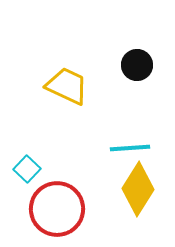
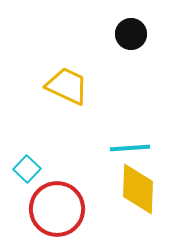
black circle: moved 6 px left, 31 px up
yellow diamond: rotated 30 degrees counterclockwise
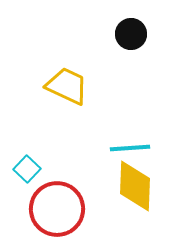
yellow diamond: moved 3 px left, 3 px up
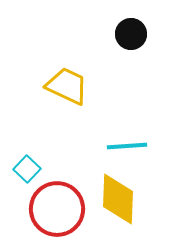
cyan line: moved 3 px left, 2 px up
yellow diamond: moved 17 px left, 13 px down
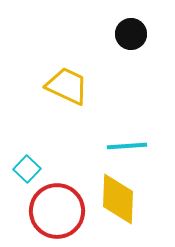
red circle: moved 2 px down
